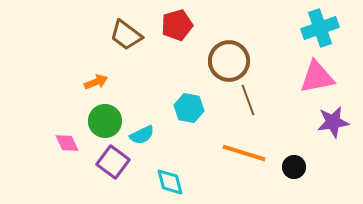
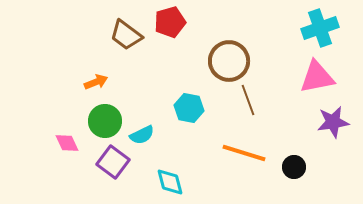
red pentagon: moved 7 px left, 3 px up
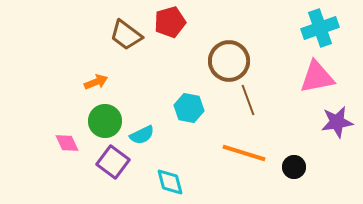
purple star: moved 4 px right
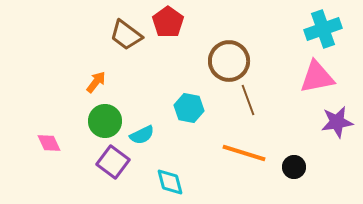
red pentagon: moved 2 px left; rotated 20 degrees counterclockwise
cyan cross: moved 3 px right, 1 px down
orange arrow: rotated 30 degrees counterclockwise
pink diamond: moved 18 px left
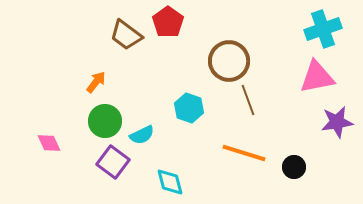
cyan hexagon: rotated 8 degrees clockwise
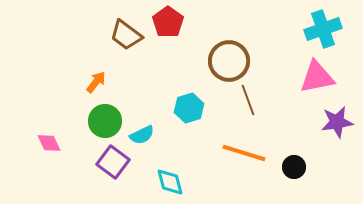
cyan hexagon: rotated 24 degrees clockwise
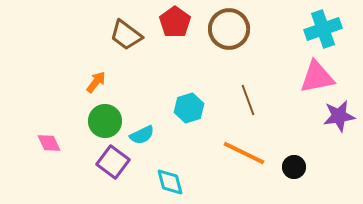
red pentagon: moved 7 px right
brown circle: moved 32 px up
purple star: moved 2 px right, 6 px up
orange line: rotated 9 degrees clockwise
